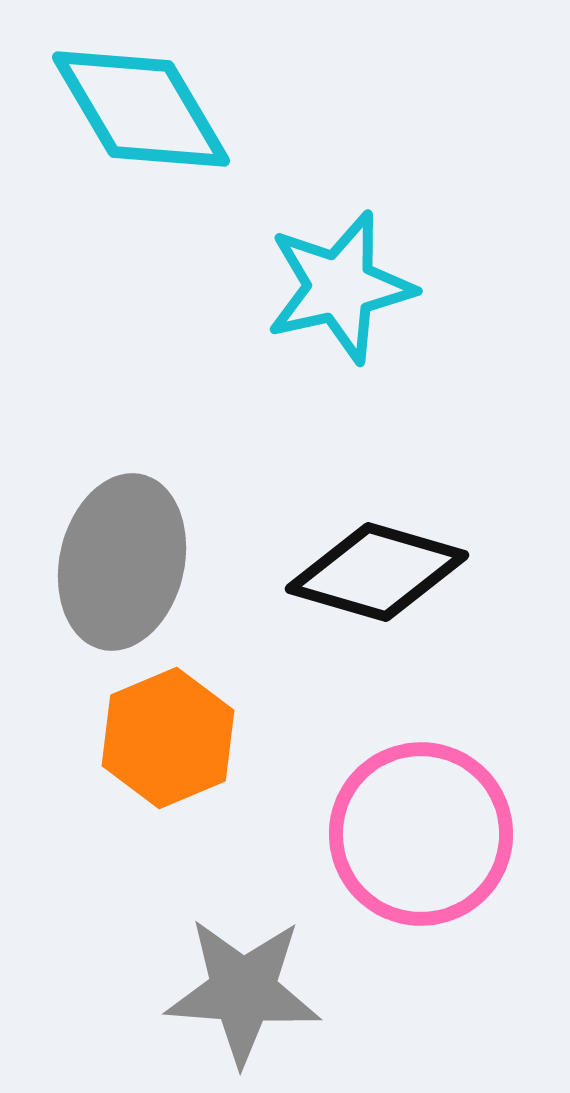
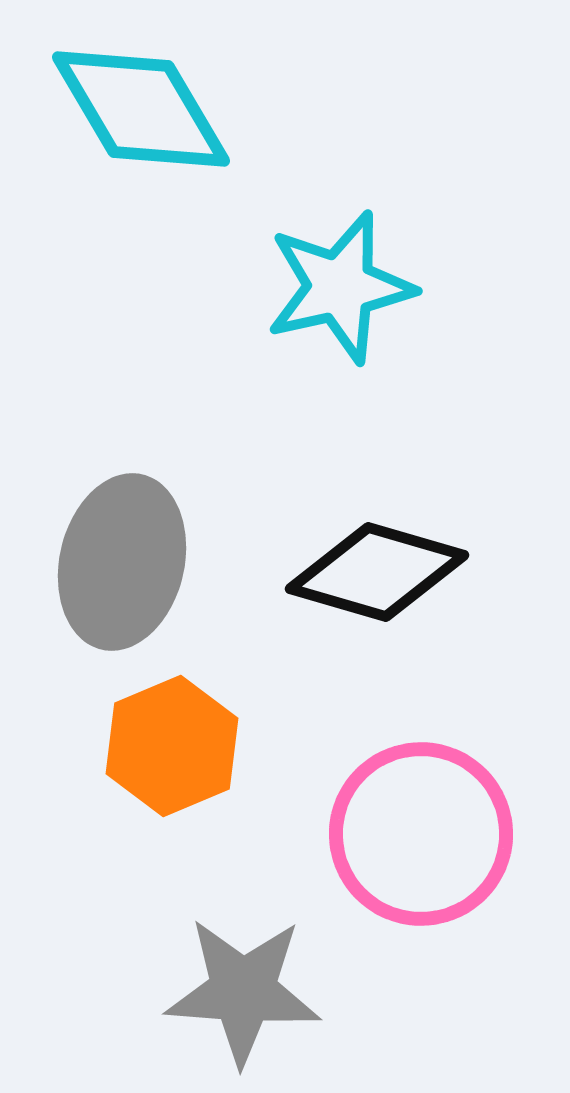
orange hexagon: moved 4 px right, 8 px down
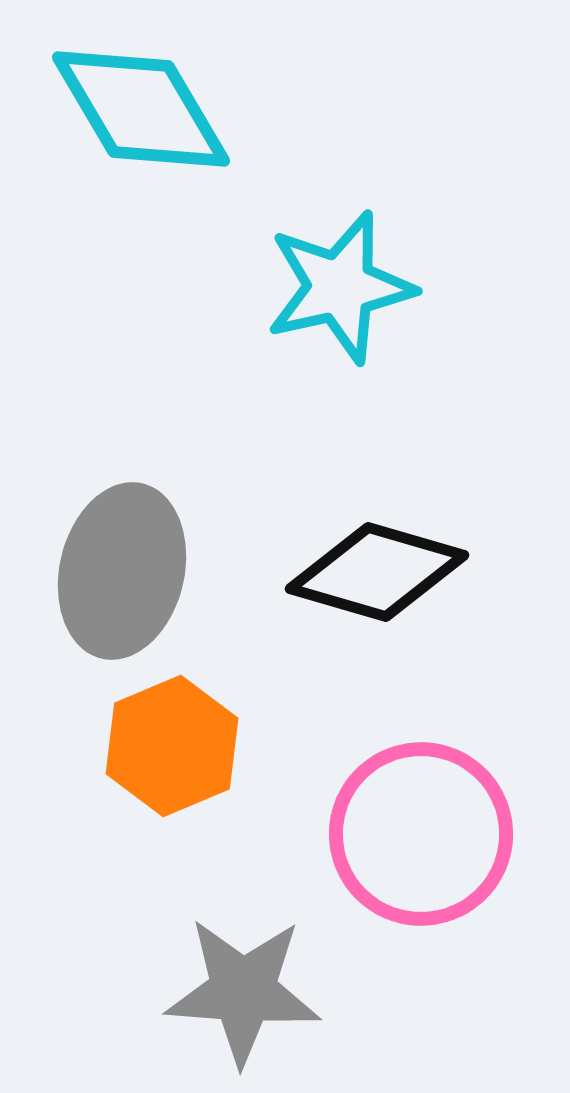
gray ellipse: moved 9 px down
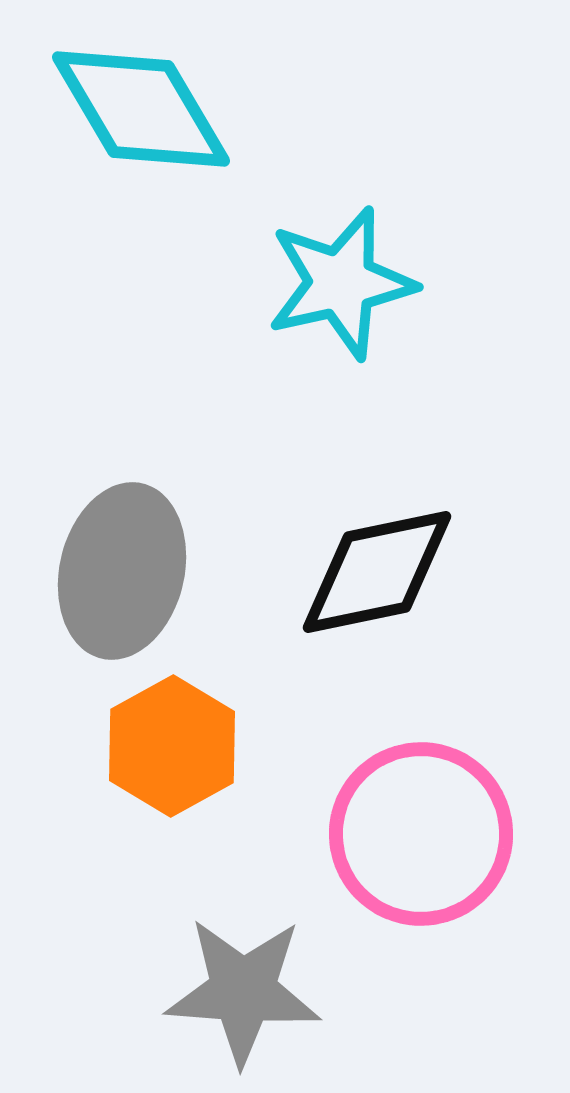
cyan star: moved 1 px right, 4 px up
black diamond: rotated 28 degrees counterclockwise
orange hexagon: rotated 6 degrees counterclockwise
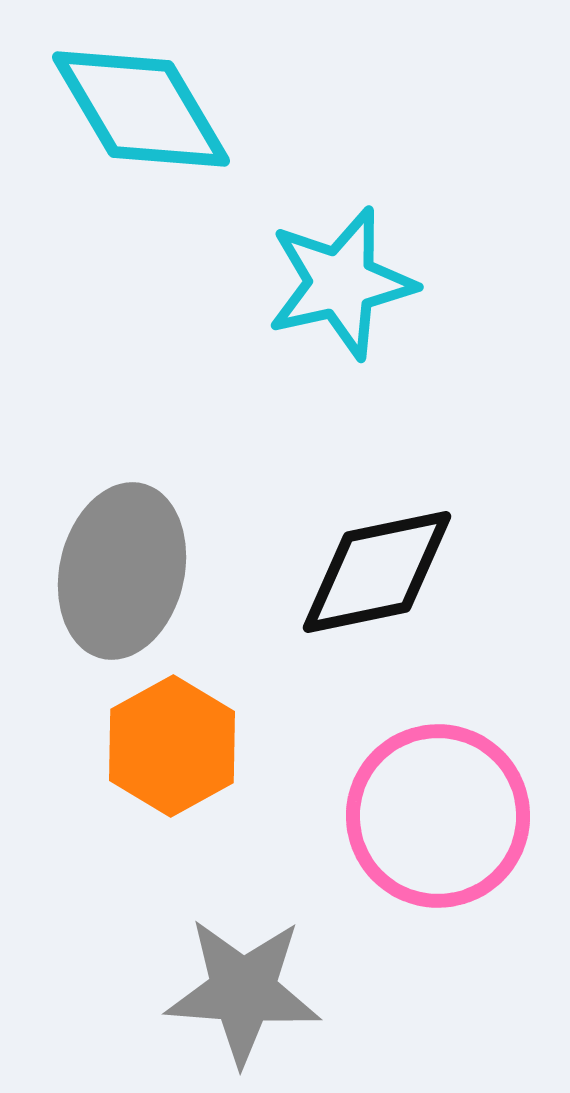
pink circle: moved 17 px right, 18 px up
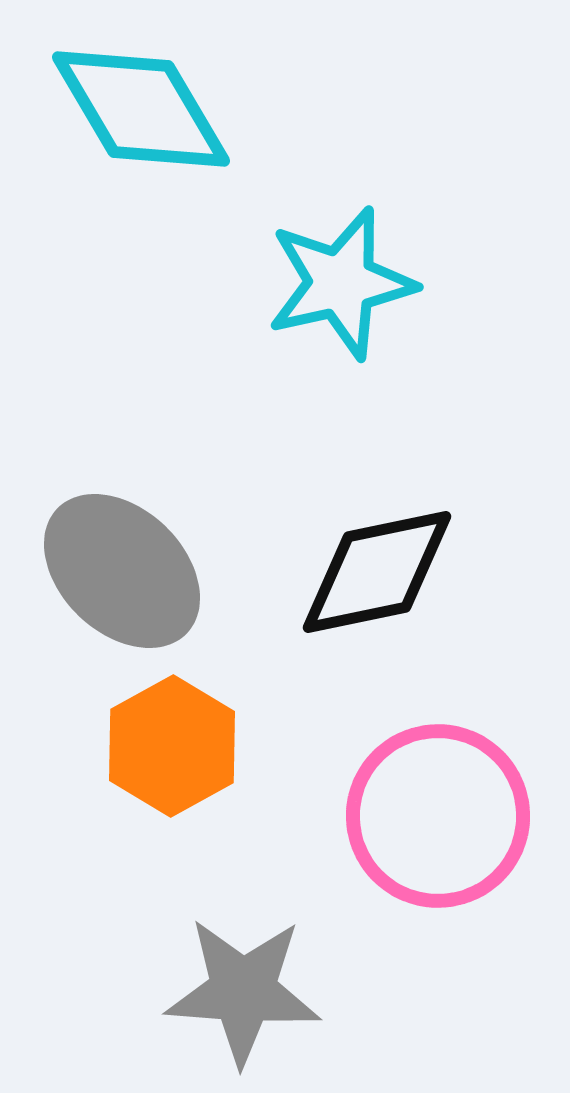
gray ellipse: rotated 59 degrees counterclockwise
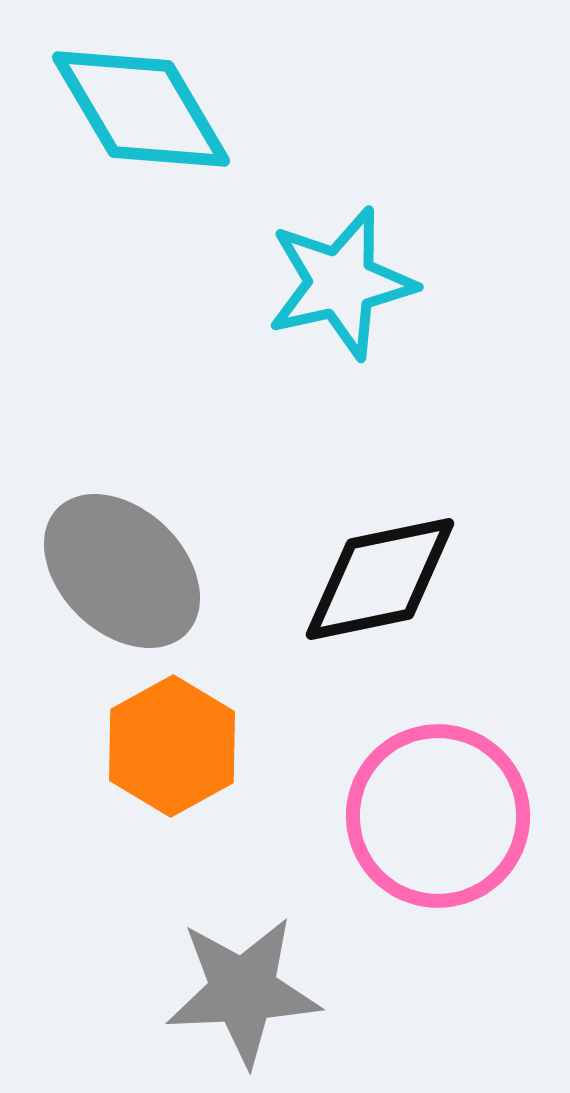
black diamond: moved 3 px right, 7 px down
gray star: rotated 7 degrees counterclockwise
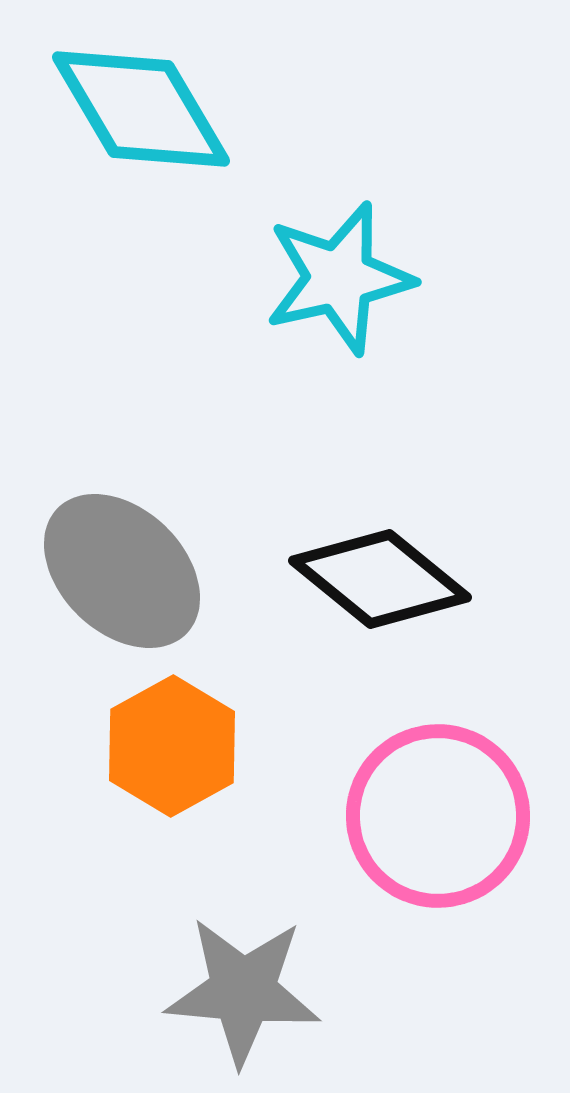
cyan star: moved 2 px left, 5 px up
black diamond: rotated 51 degrees clockwise
gray star: rotated 8 degrees clockwise
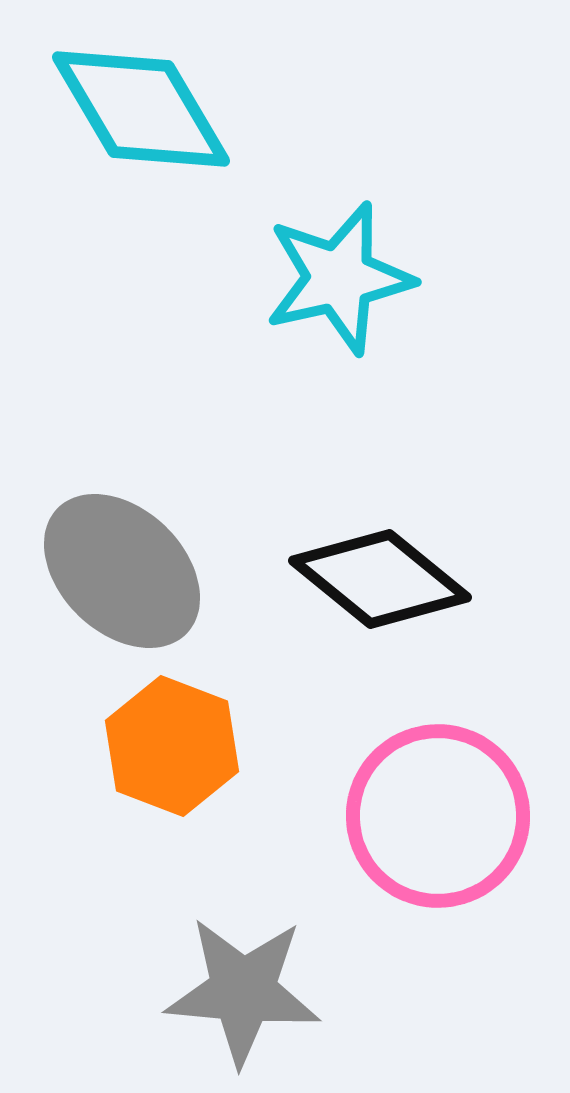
orange hexagon: rotated 10 degrees counterclockwise
